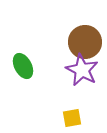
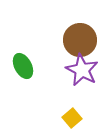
brown circle: moved 5 px left, 2 px up
yellow square: rotated 30 degrees counterclockwise
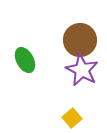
green ellipse: moved 2 px right, 6 px up
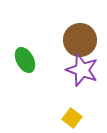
purple star: rotated 8 degrees counterclockwise
yellow square: rotated 12 degrees counterclockwise
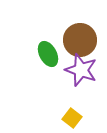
green ellipse: moved 23 px right, 6 px up
purple star: moved 1 px left
